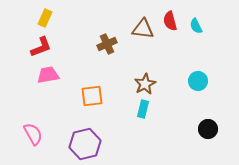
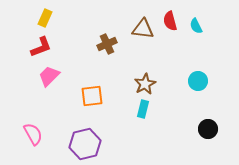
pink trapezoid: moved 1 px right, 1 px down; rotated 35 degrees counterclockwise
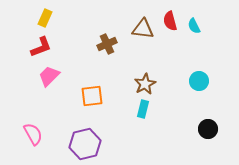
cyan semicircle: moved 2 px left
cyan circle: moved 1 px right
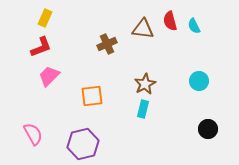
purple hexagon: moved 2 px left
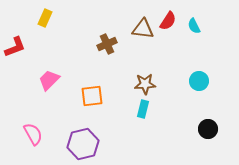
red semicircle: moved 2 px left; rotated 132 degrees counterclockwise
red L-shape: moved 26 px left
pink trapezoid: moved 4 px down
brown star: rotated 25 degrees clockwise
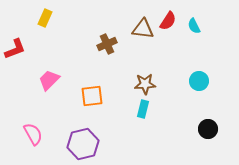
red L-shape: moved 2 px down
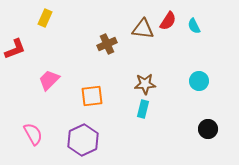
purple hexagon: moved 4 px up; rotated 12 degrees counterclockwise
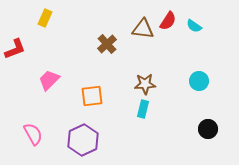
cyan semicircle: rotated 28 degrees counterclockwise
brown cross: rotated 18 degrees counterclockwise
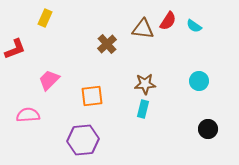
pink semicircle: moved 5 px left, 19 px up; rotated 65 degrees counterclockwise
purple hexagon: rotated 20 degrees clockwise
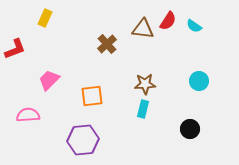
black circle: moved 18 px left
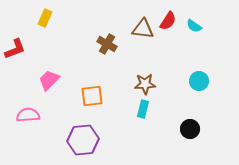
brown cross: rotated 18 degrees counterclockwise
